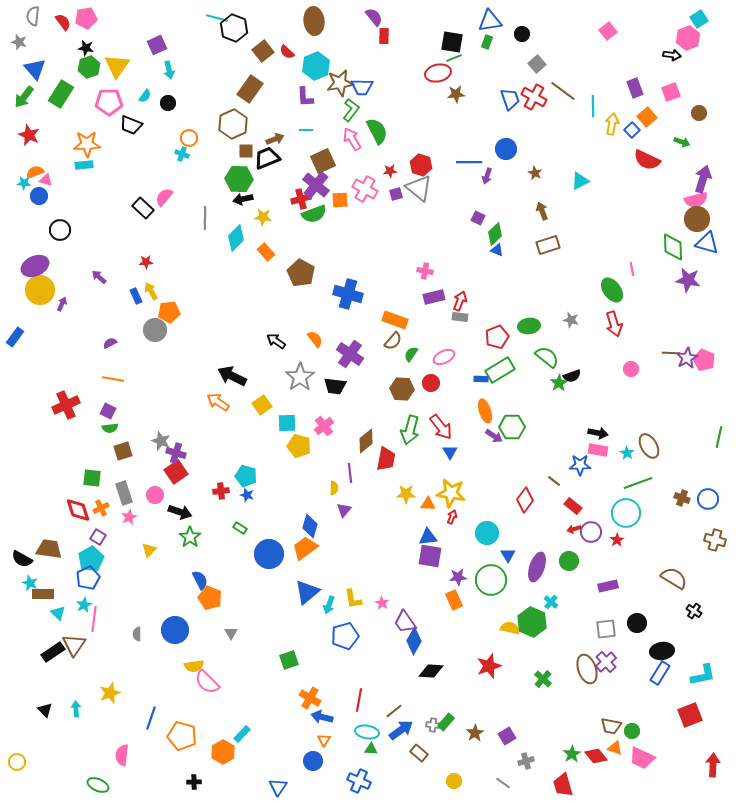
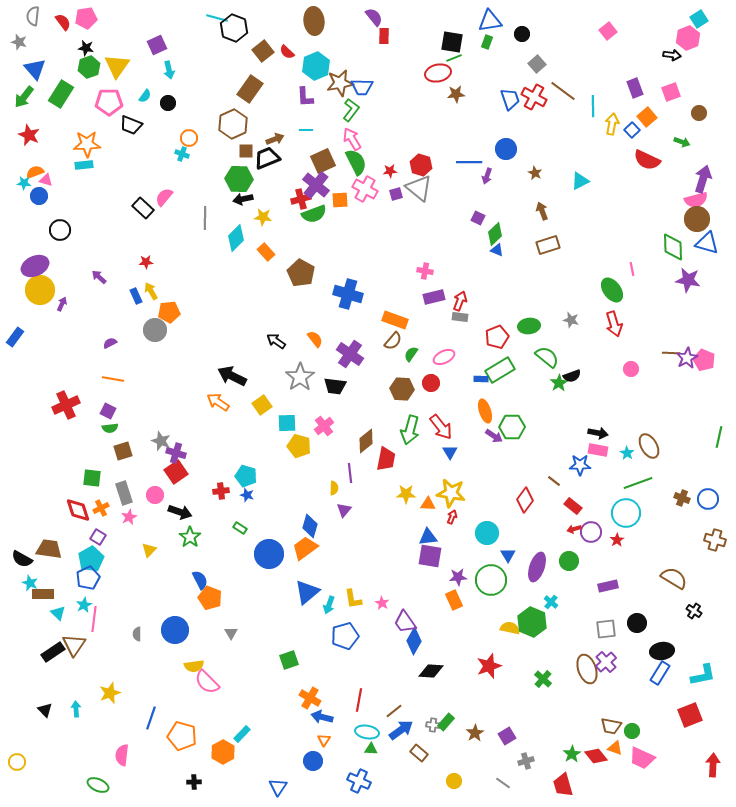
green semicircle at (377, 131): moved 21 px left, 31 px down
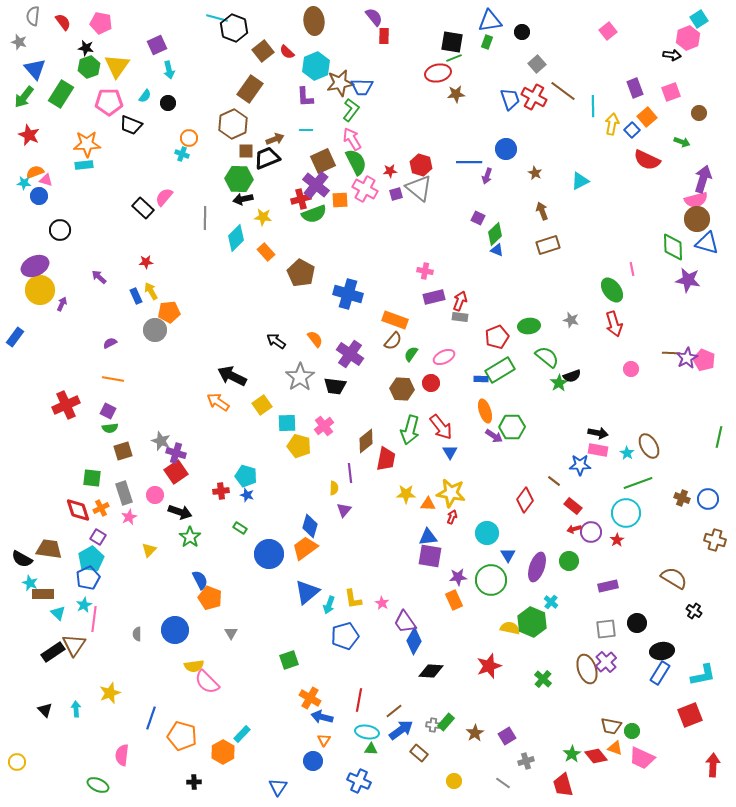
pink pentagon at (86, 18): moved 15 px right, 5 px down; rotated 20 degrees clockwise
black circle at (522, 34): moved 2 px up
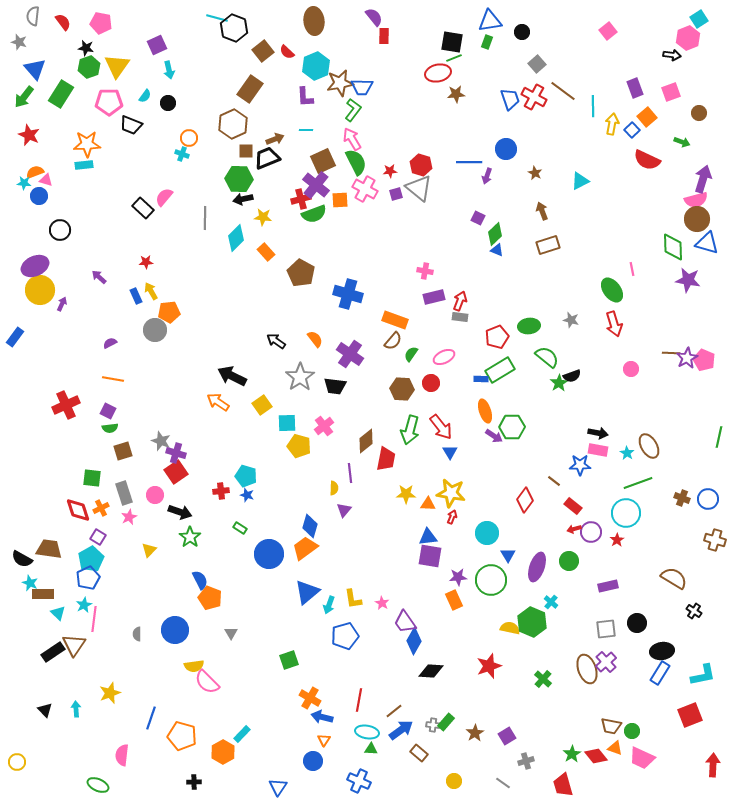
green L-shape at (351, 110): moved 2 px right
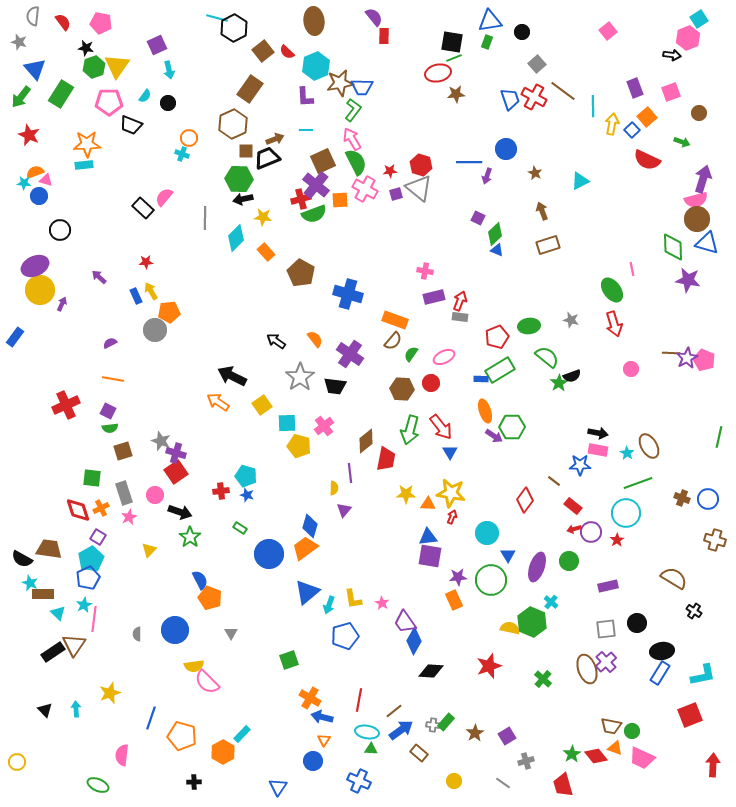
black hexagon at (234, 28): rotated 12 degrees clockwise
green hexagon at (89, 67): moved 5 px right
green arrow at (24, 97): moved 3 px left
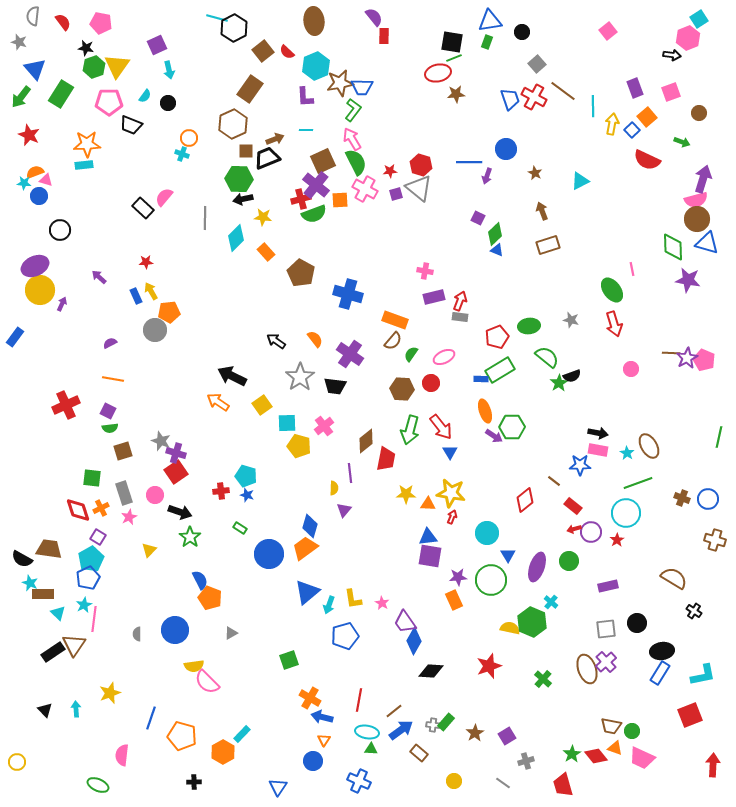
red diamond at (525, 500): rotated 15 degrees clockwise
gray triangle at (231, 633): rotated 32 degrees clockwise
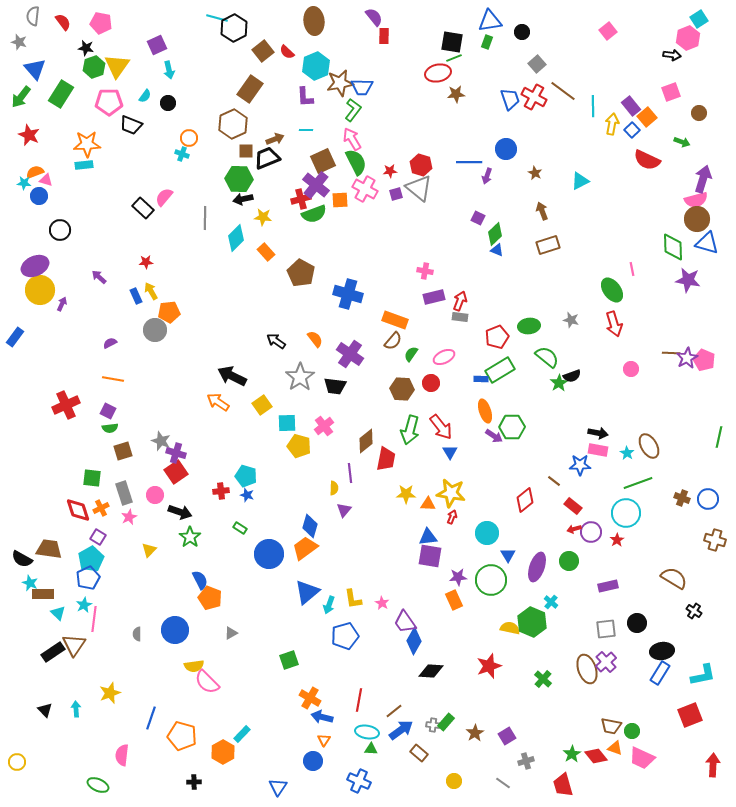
purple rectangle at (635, 88): moved 4 px left, 18 px down; rotated 18 degrees counterclockwise
